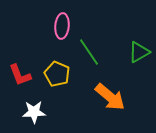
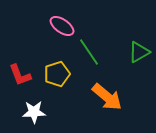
pink ellipse: rotated 60 degrees counterclockwise
yellow pentagon: rotated 30 degrees clockwise
orange arrow: moved 3 px left
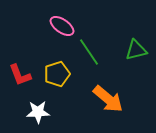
green triangle: moved 3 px left, 2 px up; rotated 15 degrees clockwise
orange arrow: moved 1 px right, 2 px down
white star: moved 4 px right
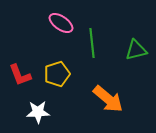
pink ellipse: moved 1 px left, 3 px up
green line: moved 3 px right, 9 px up; rotated 28 degrees clockwise
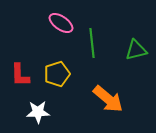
red L-shape: rotated 20 degrees clockwise
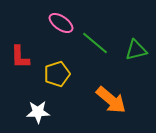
green line: moved 3 px right; rotated 44 degrees counterclockwise
red L-shape: moved 18 px up
orange arrow: moved 3 px right, 1 px down
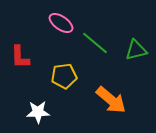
yellow pentagon: moved 7 px right, 2 px down; rotated 10 degrees clockwise
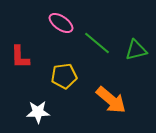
green line: moved 2 px right
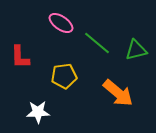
orange arrow: moved 7 px right, 7 px up
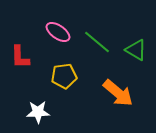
pink ellipse: moved 3 px left, 9 px down
green line: moved 1 px up
green triangle: rotated 45 degrees clockwise
